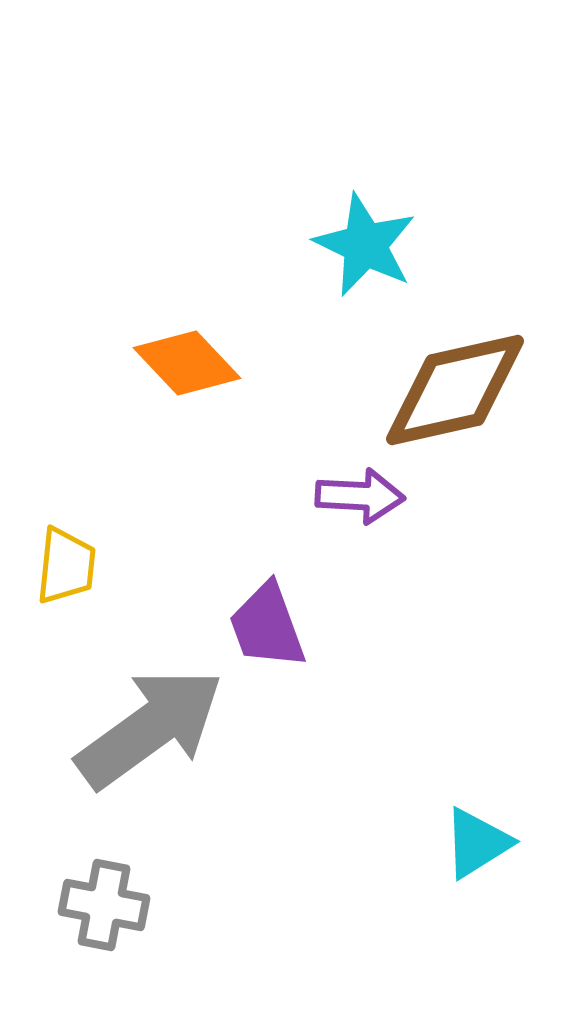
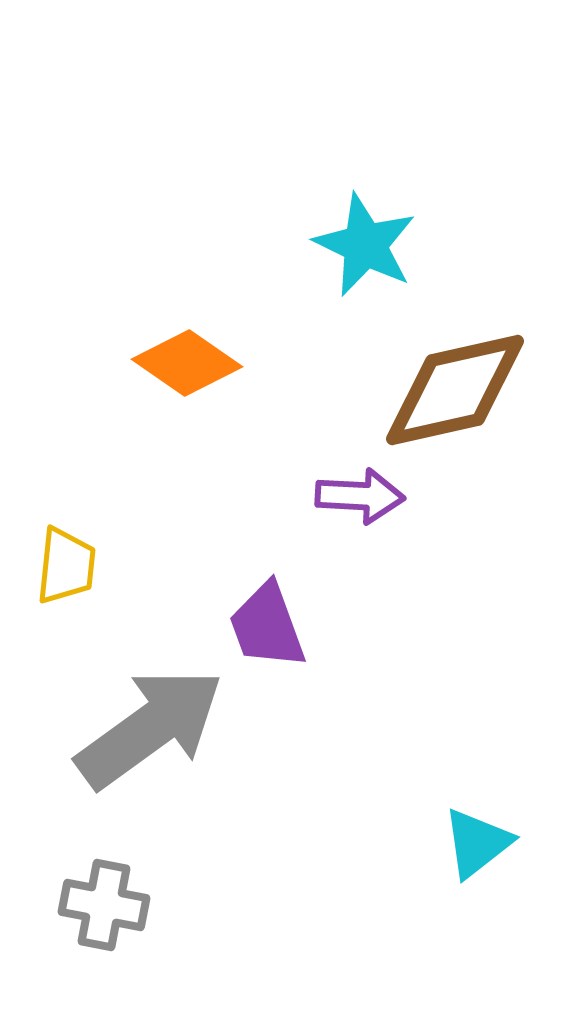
orange diamond: rotated 12 degrees counterclockwise
cyan triangle: rotated 6 degrees counterclockwise
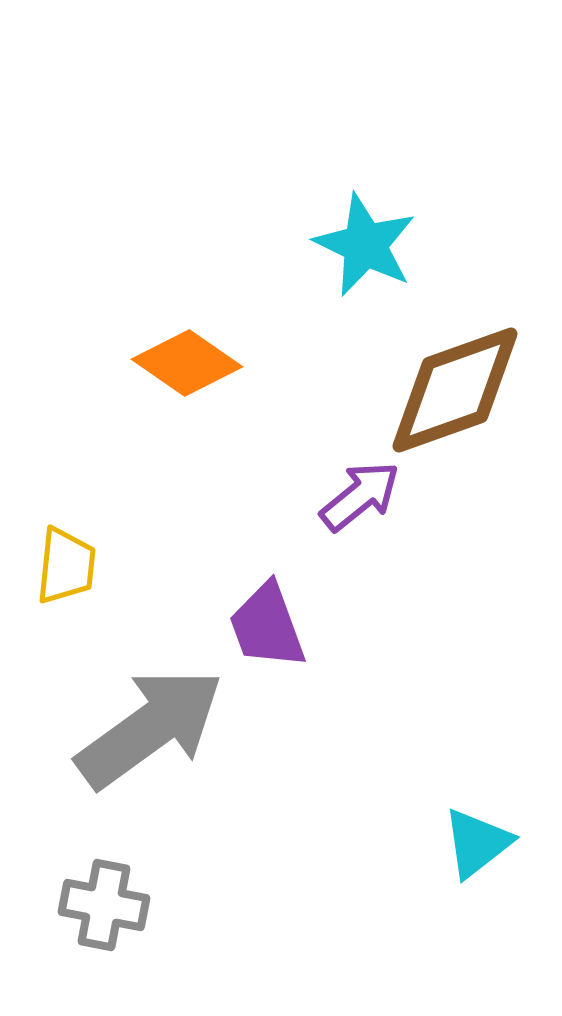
brown diamond: rotated 7 degrees counterclockwise
purple arrow: rotated 42 degrees counterclockwise
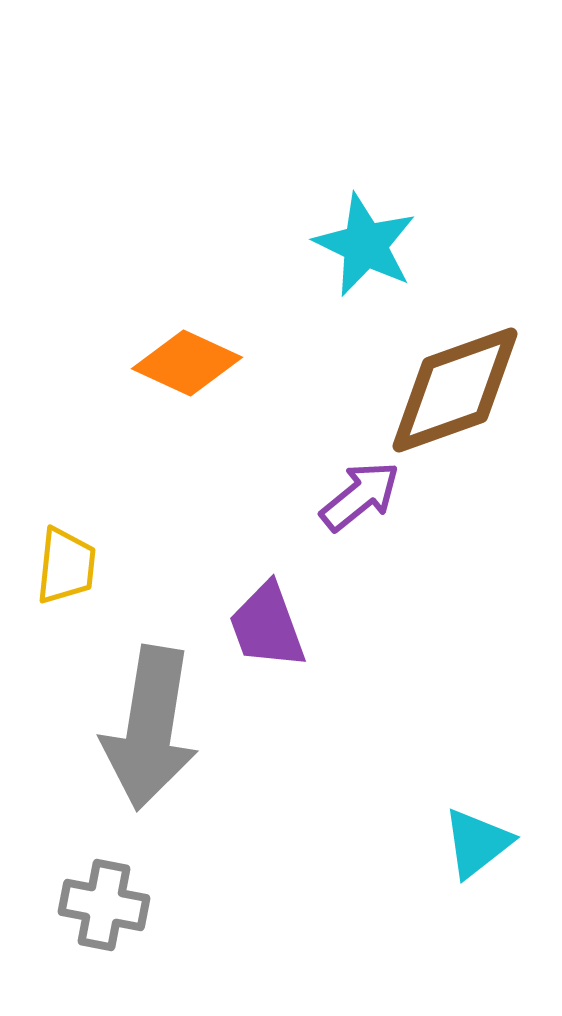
orange diamond: rotated 10 degrees counterclockwise
gray arrow: rotated 135 degrees clockwise
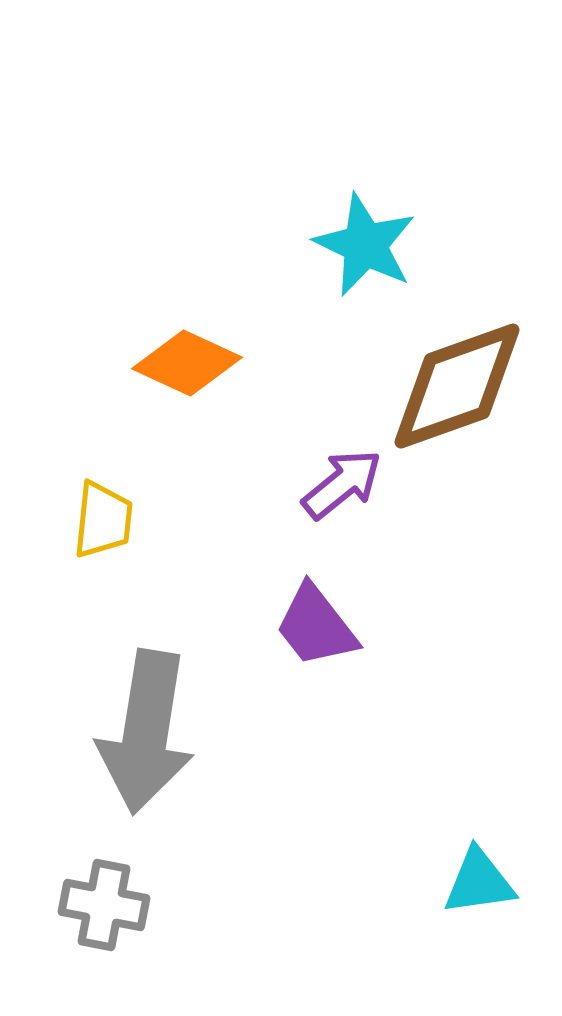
brown diamond: moved 2 px right, 4 px up
purple arrow: moved 18 px left, 12 px up
yellow trapezoid: moved 37 px right, 46 px up
purple trapezoid: moved 49 px right; rotated 18 degrees counterclockwise
gray arrow: moved 4 px left, 4 px down
cyan triangle: moved 2 px right, 39 px down; rotated 30 degrees clockwise
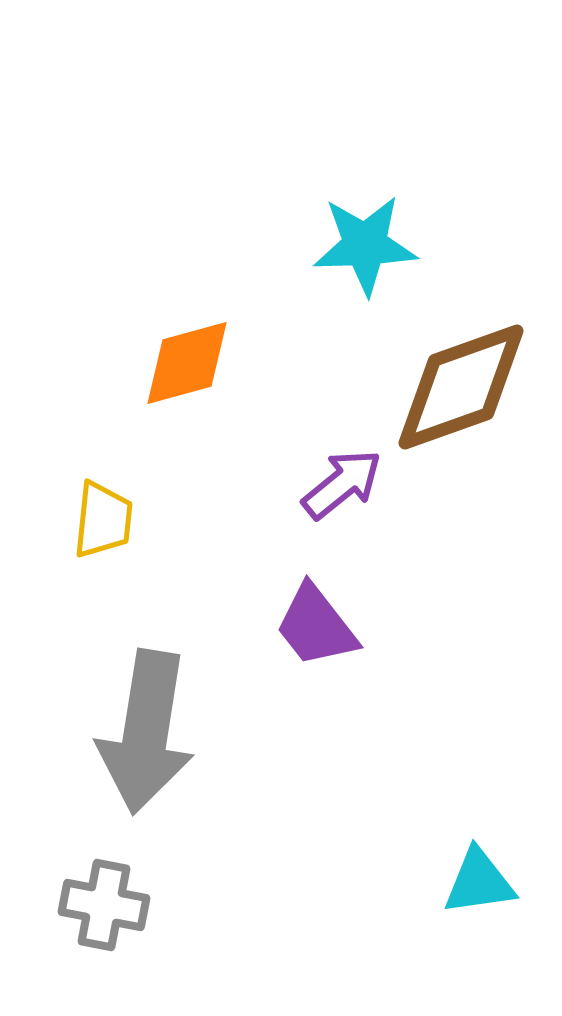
cyan star: rotated 28 degrees counterclockwise
orange diamond: rotated 40 degrees counterclockwise
brown diamond: moved 4 px right, 1 px down
